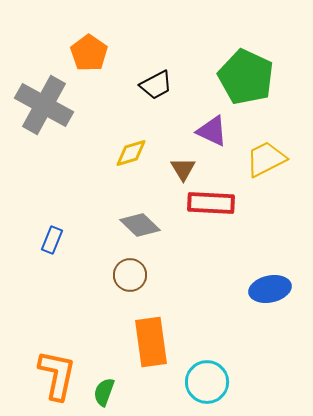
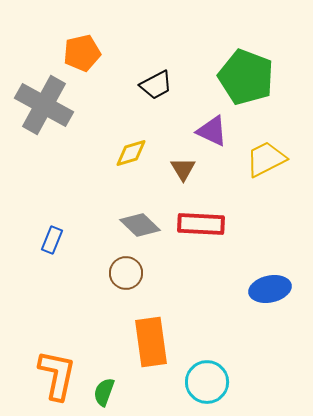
orange pentagon: moved 7 px left; rotated 24 degrees clockwise
green pentagon: rotated 4 degrees counterclockwise
red rectangle: moved 10 px left, 21 px down
brown circle: moved 4 px left, 2 px up
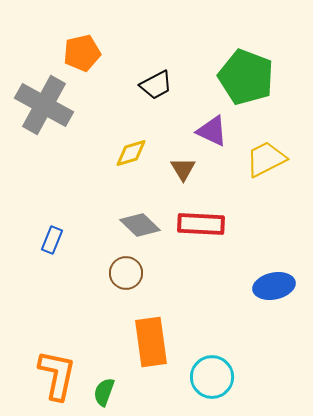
blue ellipse: moved 4 px right, 3 px up
cyan circle: moved 5 px right, 5 px up
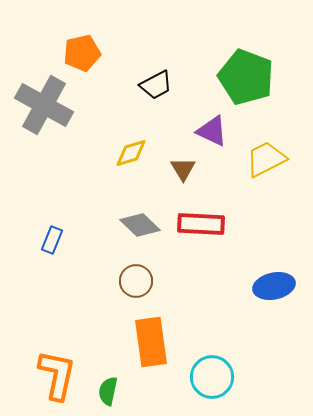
brown circle: moved 10 px right, 8 px down
green semicircle: moved 4 px right, 1 px up; rotated 8 degrees counterclockwise
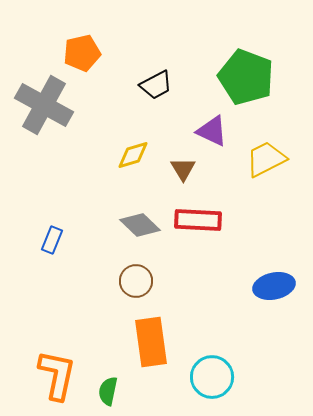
yellow diamond: moved 2 px right, 2 px down
red rectangle: moved 3 px left, 4 px up
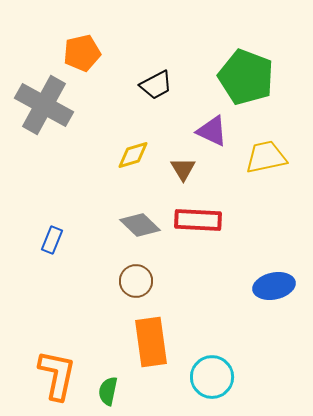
yellow trapezoid: moved 2 px up; rotated 15 degrees clockwise
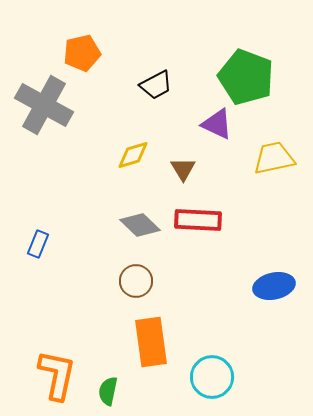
purple triangle: moved 5 px right, 7 px up
yellow trapezoid: moved 8 px right, 1 px down
blue rectangle: moved 14 px left, 4 px down
